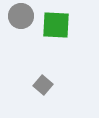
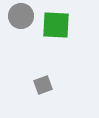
gray square: rotated 30 degrees clockwise
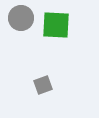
gray circle: moved 2 px down
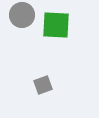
gray circle: moved 1 px right, 3 px up
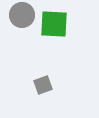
green square: moved 2 px left, 1 px up
